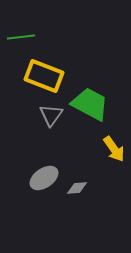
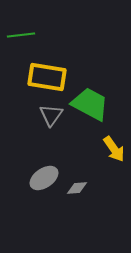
green line: moved 2 px up
yellow rectangle: moved 3 px right, 1 px down; rotated 12 degrees counterclockwise
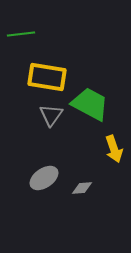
green line: moved 1 px up
yellow arrow: rotated 16 degrees clockwise
gray diamond: moved 5 px right
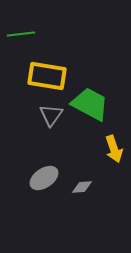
yellow rectangle: moved 1 px up
gray diamond: moved 1 px up
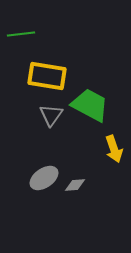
green trapezoid: moved 1 px down
gray diamond: moved 7 px left, 2 px up
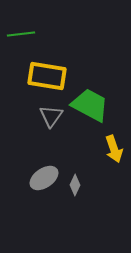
gray triangle: moved 1 px down
gray diamond: rotated 60 degrees counterclockwise
